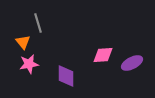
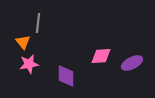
gray line: rotated 24 degrees clockwise
pink diamond: moved 2 px left, 1 px down
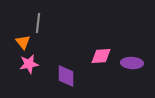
purple ellipse: rotated 30 degrees clockwise
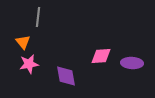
gray line: moved 6 px up
purple diamond: rotated 10 degrees counterclockwise
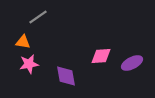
gray line: rotated 48 degrees clockwise
orange triangle: rotated 42 degrees counterclockwise
purple ellipse: rotated 30 degrees counterclockwise
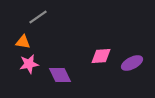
purple diamond: moved 6 px left, 1 px up; rotated 15 degrees counterclockwise
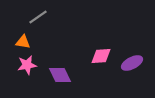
pink star: moved 2 px left, 1 px down
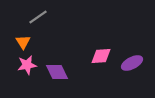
orange triangle: rotated 49 degrees clockwise
purple diamond: moved 3 px left, 3 px up
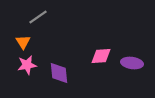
purple ellipse: rotated 35 degrees clockwise
purple diamond: moved 2 px right, 1 px down; rotated 20 degrees clockwise
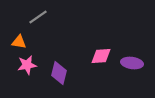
orange triangle: moved 4 px left; rotated 49 degrees counterclockwise
purple diamond: rotated 20 degrees clockwise
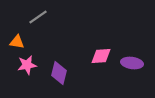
orange triangle: moved 2 px left
